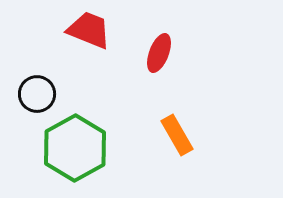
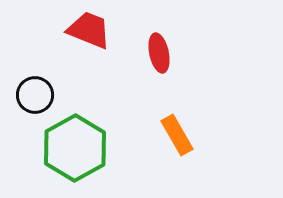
red ellipse: rotated 33 degrees counterclockwise
black circle: moved 2 px left, 1 px down
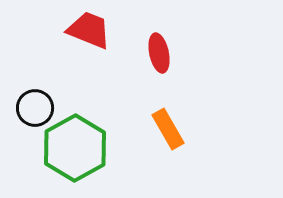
black circle: moved 13 px down
orange rectangle: moved 9 px left, 6 px up
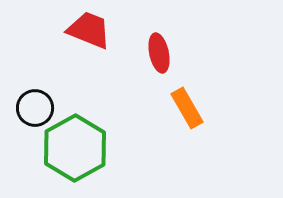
orange rectangle: moved 19 px right, 21 px up
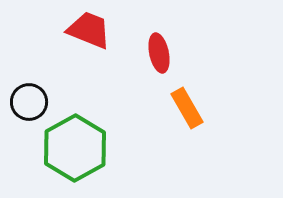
black circle: moved 6 px left, 6 px up
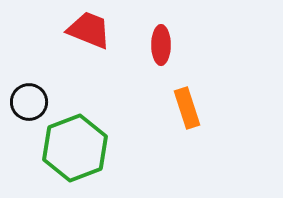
red ellipse: moved 2 px right, 8 px up; rotated 12 degrees clockwise
orange rectangle: rotated 12 degrees clockwise
green hexagon: rotated 8 degrees clockwise
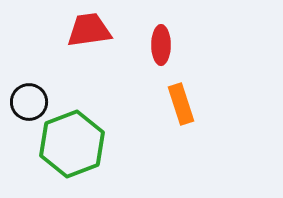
red trapezoid: rotated 30 degrees counterclockwise
orange rectangle: moved 6 px left, 4 px up
green hexagon: moved 3 px left, 4 px up
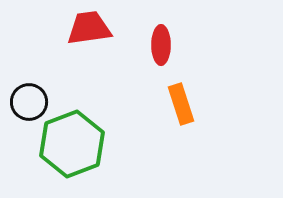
red trapezoid: moved 2 px up
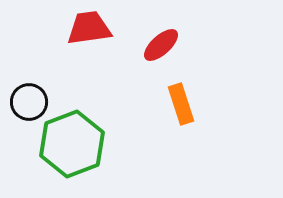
red ellipse: rotated 48 degrees clockwise
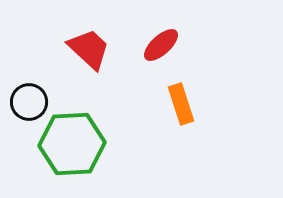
red trapezoid: moved 21 px down; rotated 51 degrees clockwise
green hexagon: rotated 18 degrees clockwise
